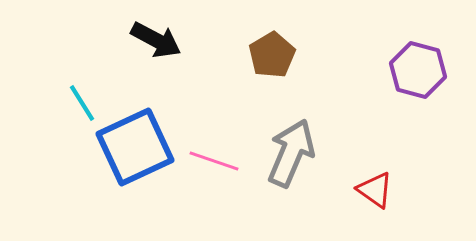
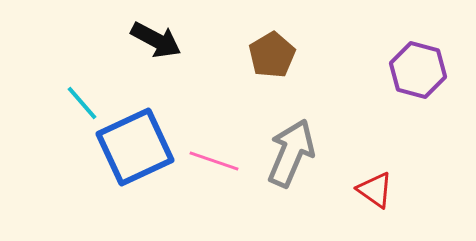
cyan line: rotated 9 degrees counterclockwise
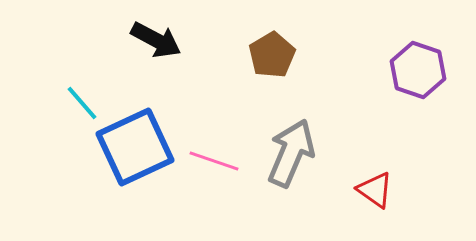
purple hexagon: rotated 4 degrees clockwise
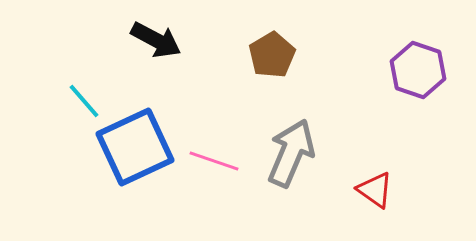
cyan line: moved 2 px right, 2 px up
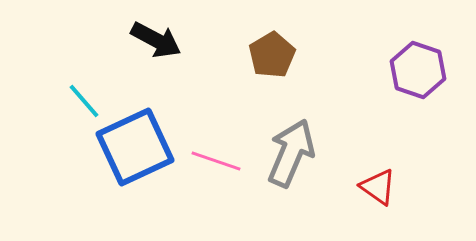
pink line: moved 2 px right
red triangle: moved 3 px right, 3 px up
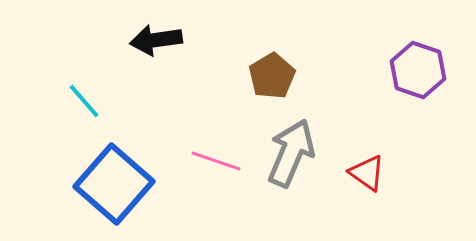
black arrow: rotated 144 degrees clockwise
brown pentagon: moved 21 px down
blue square: moved 21 px left, 37 px down; rotated 24 degrees counterclockwise
red triangle: moved 11 px left, 14 px up
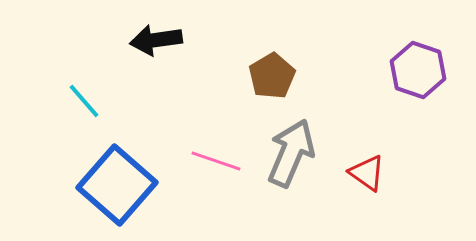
blue square: moved 3 px right, 1 px down
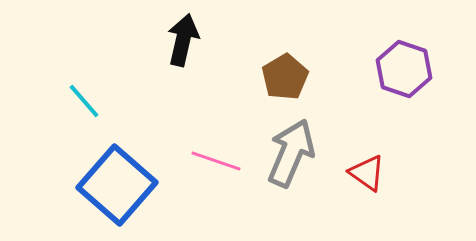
black arrow: moved 27 px right; rotated 111 degrees clockwise
purple hexagon: moved 14 px left, 1 px up
brown pentagon: moved 13 px right, 1 px down
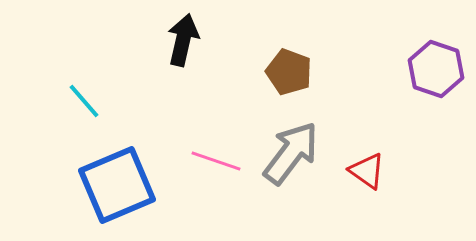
purple hexagon: moved 32 px right
brown pentagon: moved 4 px right, 5 px up; rotated 21 degrees counterclockwise
gray arrow: rotated 14 degrees clockwise
red triangle: moved 2 px up
blue square: rotated 26 degrees clockwise
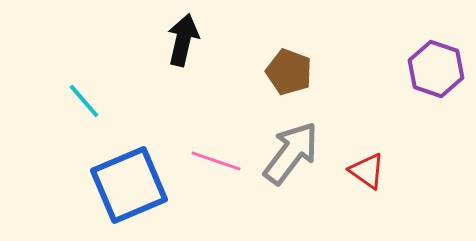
blue square: moved 12 px right
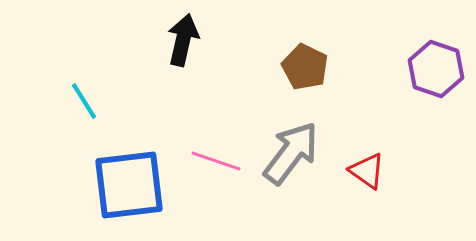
brown pentagon: moved 16 px right, 5 px up; rotated 6 degrees clockwise
cyan line: rotated 9 degrees clockwise
blue square: rotated 16 degrees clockwise
